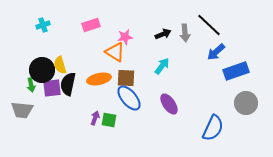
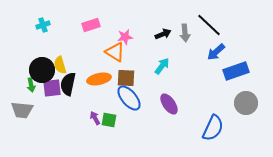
purple arrow: rotated 48 degrees counterclockwise
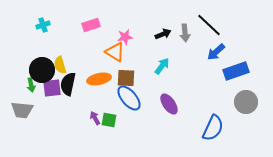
gray circle: moved 1 px up
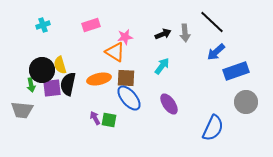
black line: moved 3 px right, 3 px up
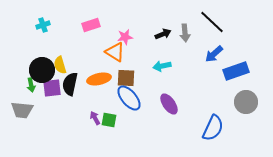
blue arrow: moved 2 px left, 2 px down
cyan arrow: rotated 138 degrees counterclockwise
black semicircle: moved 2 px right
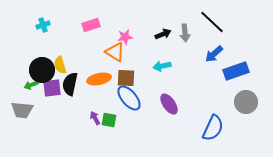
green arrow: rotated 80 degrees clockwise
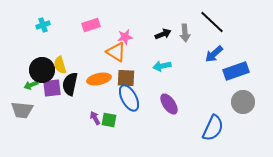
orange triangle: moved 1 px right
blue ellipse: rotated 12 degrees clockwise
gray circle: moved 3 px left
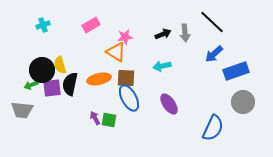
pink rectangle: rotated 12 degrees counterclockwise
